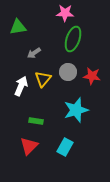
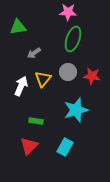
pink star: moved 3 px right, 1 px up
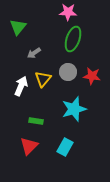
green triangle: rotated 42 degrees counterclockwise
cyan star: moved 2 px left, 1 px up
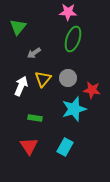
gray circle: moved 6 px down
red star: moved 14 px down
green rectangle: moved 1 px left, 3 px up
red triangle: rotated 18 degrees counterclockwise
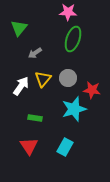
green triangle: moved 1 px right, 1 px down
gray arrow: moved 1 px right
white arrow: rotated 12 degrees clockwise
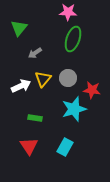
white arrow: rotated 30 degrees clockwise
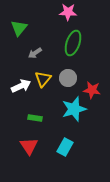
green ellipse: moved 4 px down
